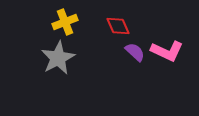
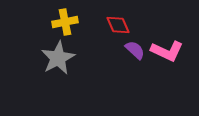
yellow cross: rotated 10 degrees clockwise
red diamond: moved 1 px up
purple semicircle: moved 2 px up
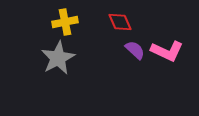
red diamond: moved 2 px right, 3 px up
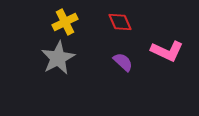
yellow cross: rotated 15 degrees counterclockwise
purple semicircle: moved 12 px left, 12 px down
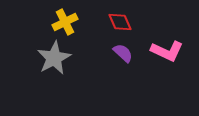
gray star: moved 4 px left
purple semicircle: moved 9 px up
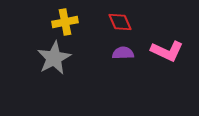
yellow cross: rotated 15 degrees clockwise
purple semicircle: rotated 45 degrees counterclockwise
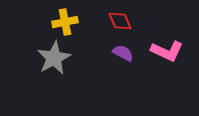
red diamond: moved 1 px up
purple semicircle: rotated 30 degrees clockwise
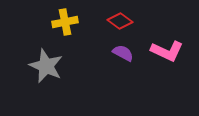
red diamond: rotated 30 degrees counterclockwise
gray star: moved 8 px left, 8 px down; rotated 20 degrees counterclockwise
